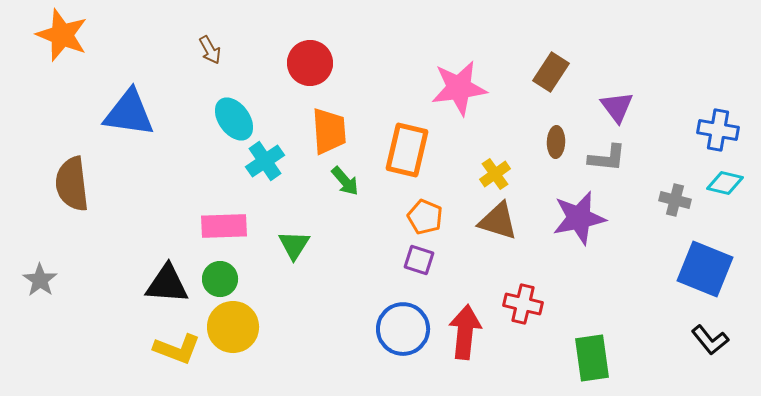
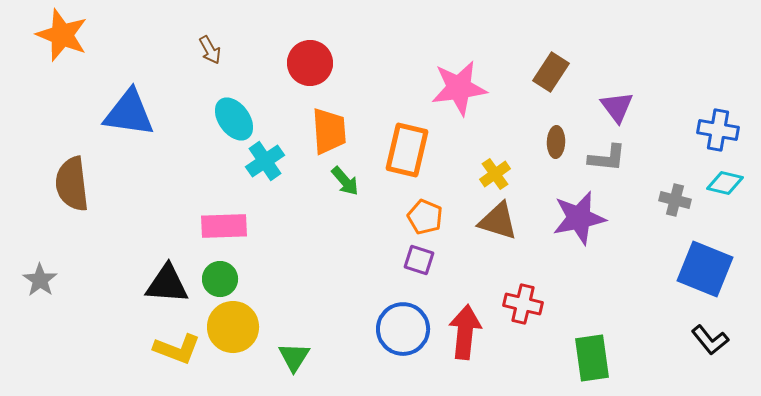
green triangle: moved 112 px down
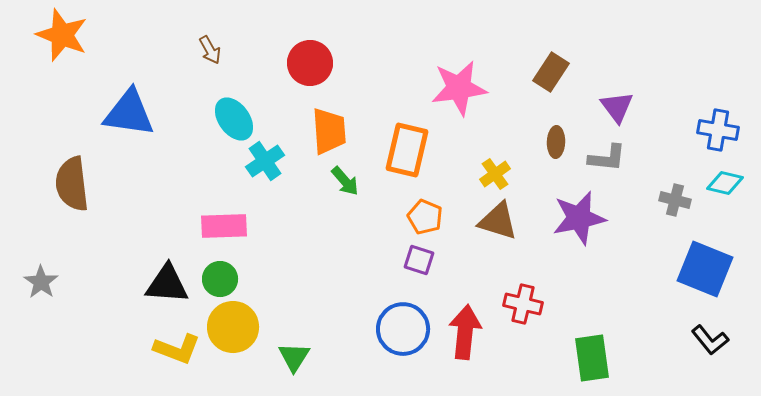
gray star: moved 1 px right, 2 px down
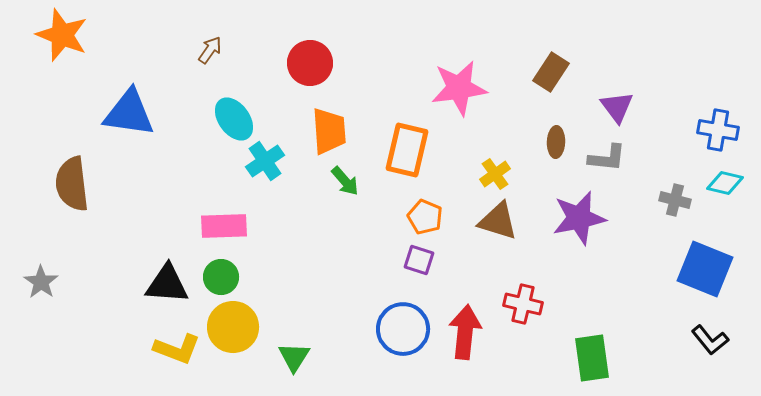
brown arrow: rotated 116 degrees counterclockwise
green circle: moved 1 px right, 2 px up
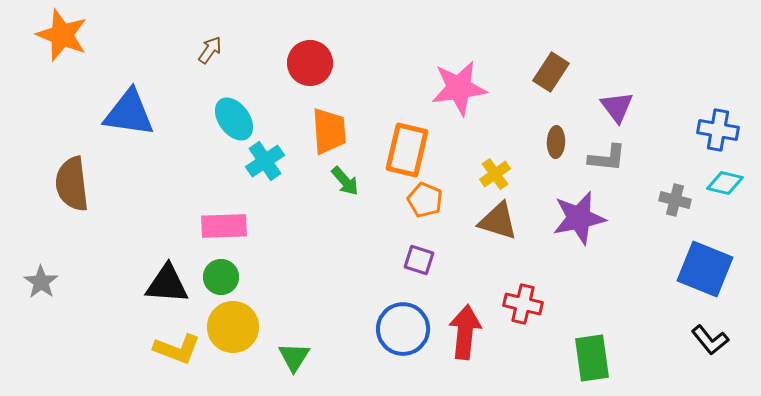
orange pentagon: moved 17 px up
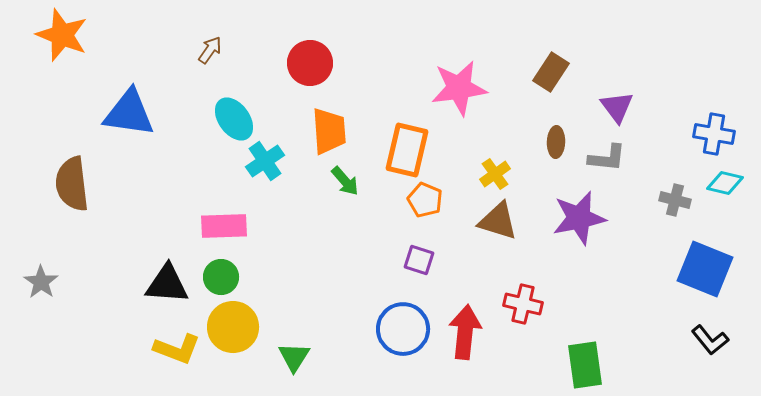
blue cross: moved 4 px left, 4 px down
green rectangle: moved 7 px left, 7 px down
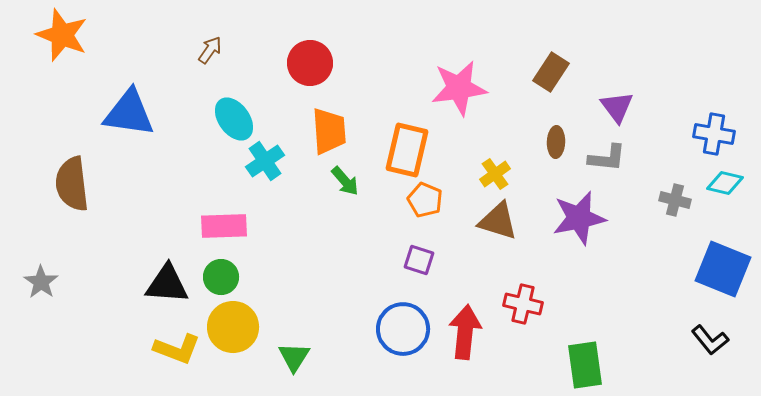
blue square: moved 18 px right
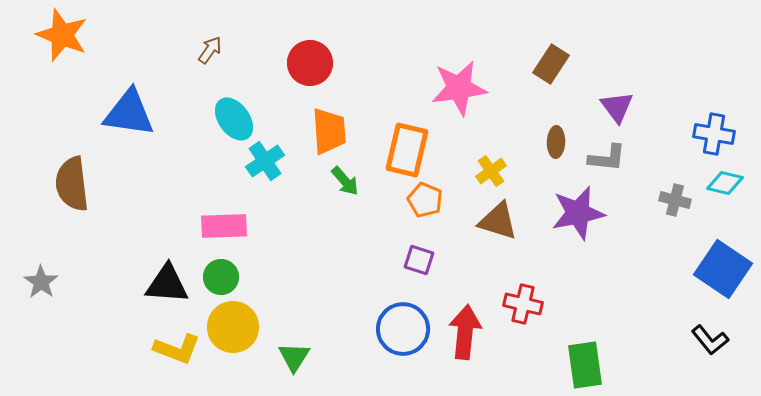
brown rectangle: moved 8 px up
yellow cross: moved 4 px left, 3 px up
purple star: moved 1 px left, 5 px up
blue square: rotated 12 degrees clockwise
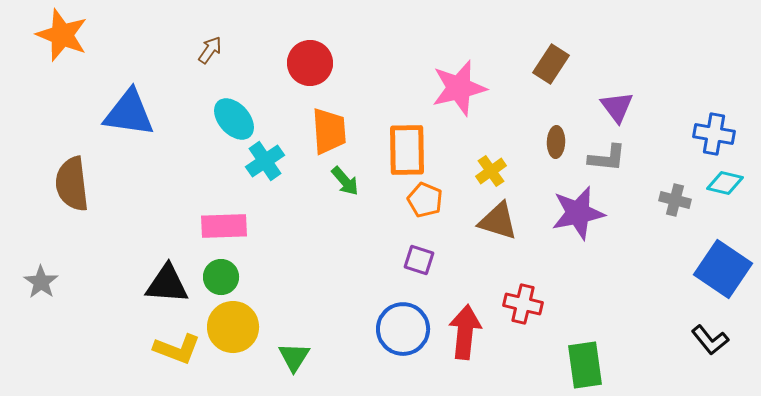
pink star: rotated 6 degrees counterclockwise
cyan ellipse: rotated 6 degrees counterclockwise
orange rectangle: rotated 14 degrees counterclockwise
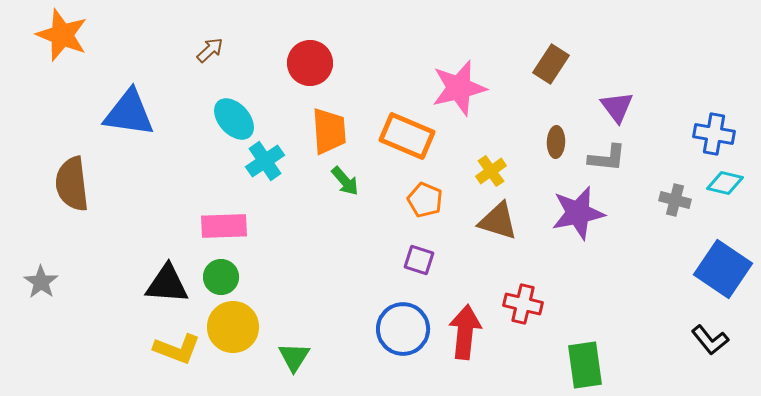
brown arrow: rotated 12 degrees clockwise
orange rectangle: moved 14 px up; rotated 66 degrees counterclockwise
